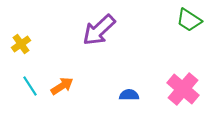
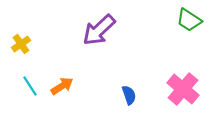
blue semicircle: rotated 72 degrees clockwise
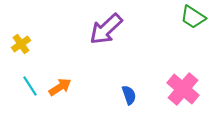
green trapezoid: moved 4 px right, 3 px up
purple arrow: moved 7 px right, 1 px up
orange arrow: moved 2 px left, 1 px down
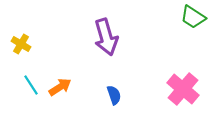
purple arrow: moved 8 px down; rotated 63 degrees counterclockwise
yellow cross: rotated 24 degrees counterclockwise
cyan line: moved 1 px right, 1 px up
blue semicircle: moved 15 px left
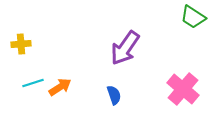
purple arrow: moved 19 px right, 11 px down; rotated 51 degrees clockwise
yellow cross: rotated 36 degrees counterclockwise
cyan line: moved 2 px right, 2 px up; rotated 75 degrees counterclockwise
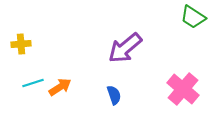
purple arrow: rotated 15 degrees clockwise
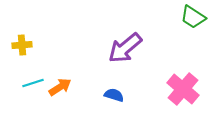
yellow cross: moved 1 px right, 1 px down
blue semicircle: rotated 54 degrees counterclockwise
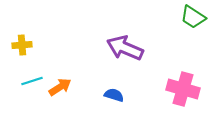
purple arrow: rotated 63 degrees clockwise
cyan line: moved 1 px left, 2 px up
pink cross: rotated 24 degrees counterclockwise
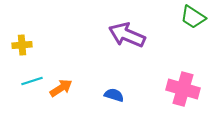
purple arrow: moved 2 px right, 13 px up
orange arrow: moved 1 px right, 1 px down
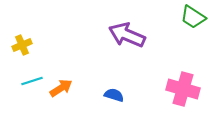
yellow cross: rotated 18 degrees counterclockwise
